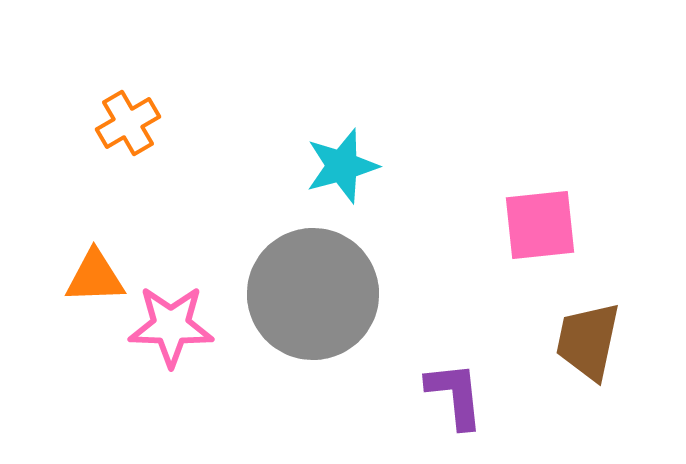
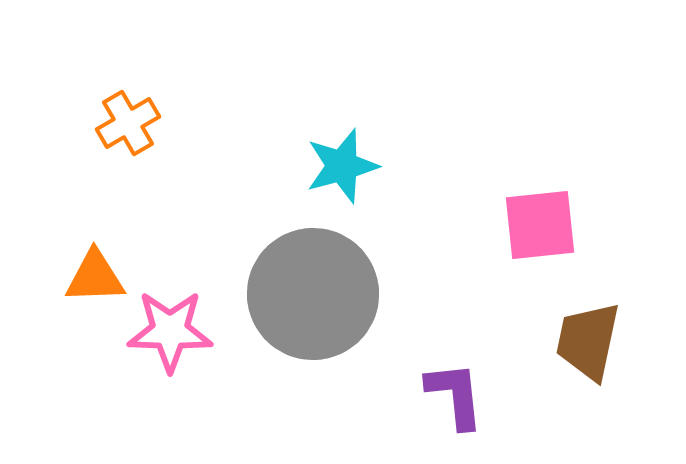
pink star: moved 1 px left, 5 px down
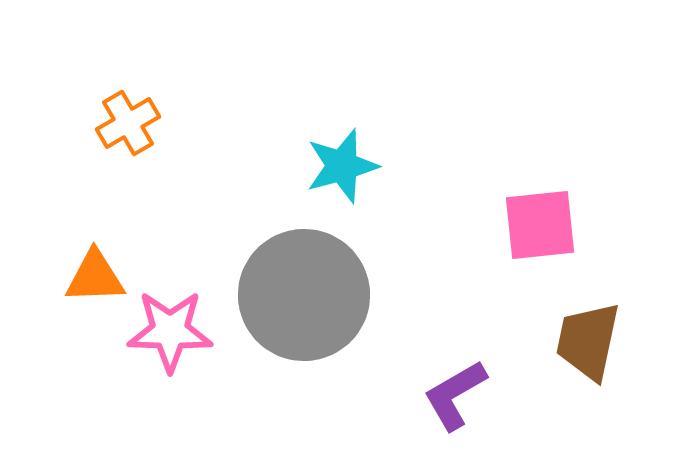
gray circle: moved 9 px left, 1 px down
purple L-shape: rotated 114 degrees counterclockwise
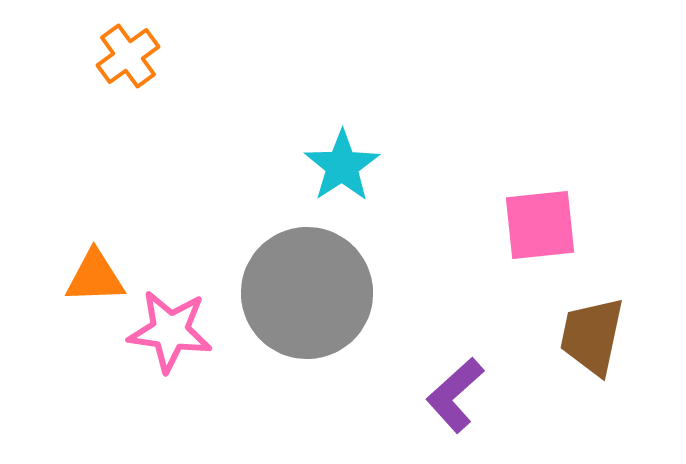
orange cross: moved 67 px up; rotated 6 degrees counterclockwise
cyan star: rotated 18 degrees counterclockwise
gray circle: moved 3 px right, 2 px up
pink star: rotated 6 degrees clockwise
brown trapezoid: moved 4 px right, 5 px up
purple L-shape: rotated 12 degrees counterclockwise
